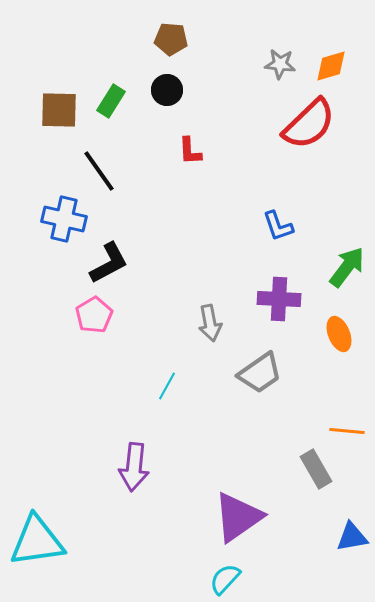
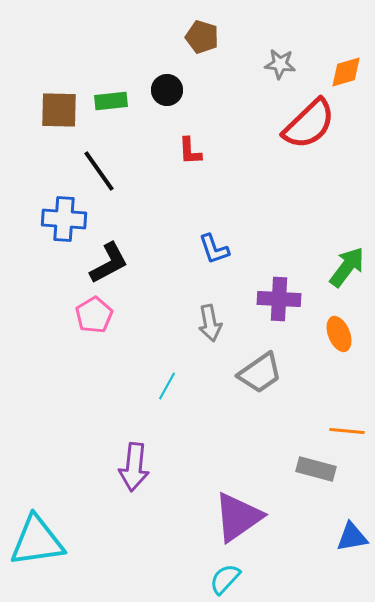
brown pentagon: moved 31 px right, 2 px up; rotated 12 degrees clockwise
orange diamond: moved 15 px right, 6 px down
green rectangle: rotated 52 degrees clockwise
blue cross: rotated 9 degrees counterclockwise
blue L-shape: moved 64 px left, 23 px down
gray rectangle: rotated 45 degrees counterclockwise
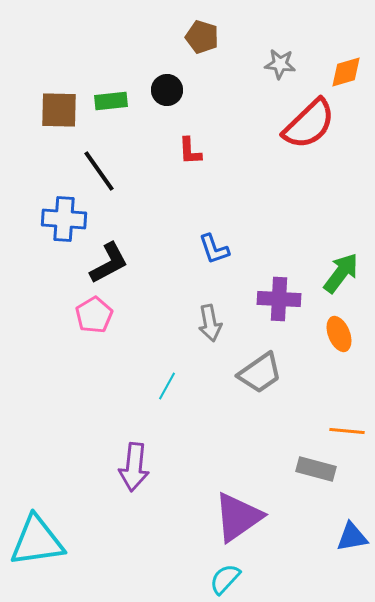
green arrow: moved 6 px left, 6 px down
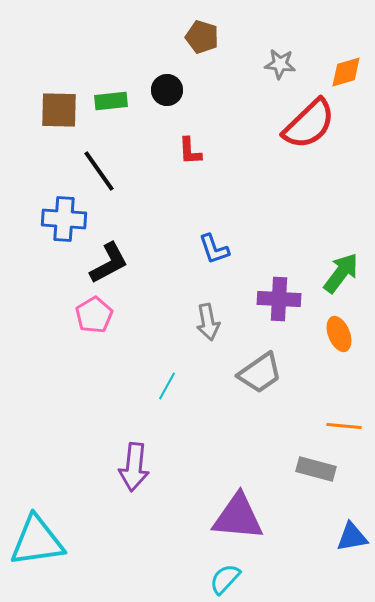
gray arrow: moved 2 px left, 1 px up
orange line: moved 3 px left, 5 px up
purple triangle: rotated 40 degrees clockwise
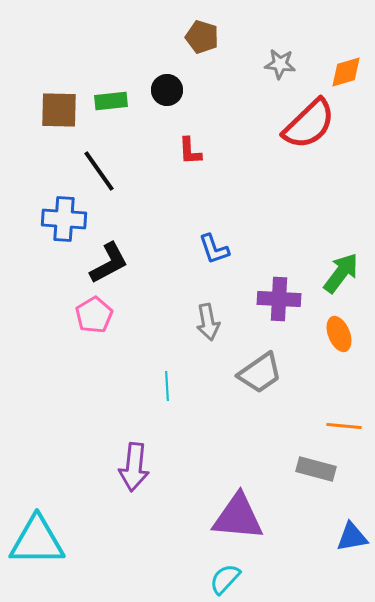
cyan line: rotated 32 degrees counterclockwise
cyan triangle: rotated 8 degrees clockwise
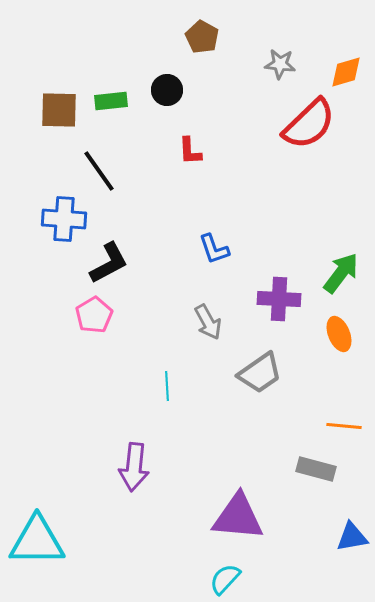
brown pentagon: rotated 12 degrees clockwise
gray arrow: rotated 18 degrees counterclockwise
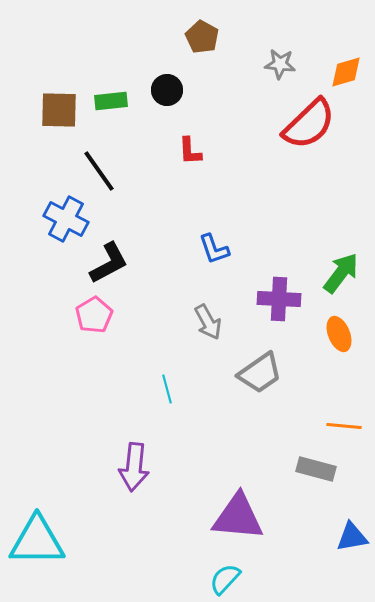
blue cross: moved 2 px right; rotated 24 degrees clockwise
cyan line: moved 3 px down; rotated 12 degrees counterclockwise
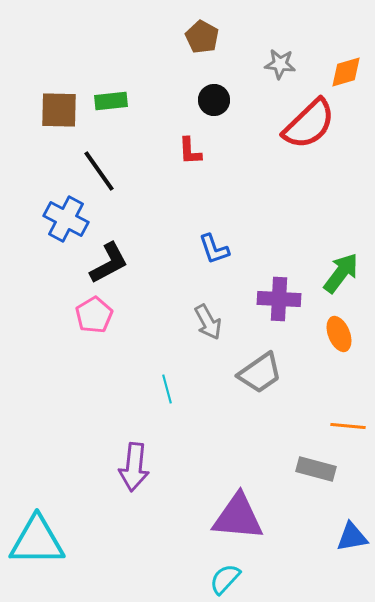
black circle: moved 47 px right, 10 px down
orange line: moved 4 px right
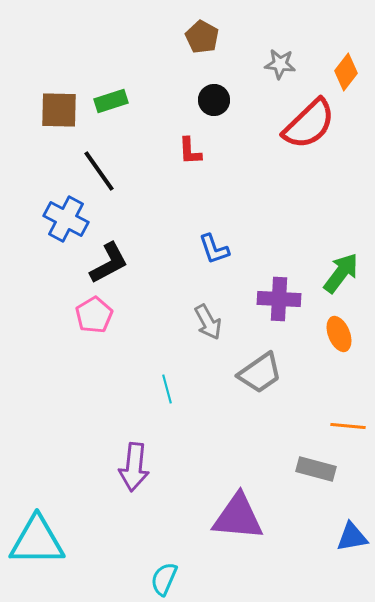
orange diamond: rotated 36 degrees counterclockwise
green rectangle: rotated 12 degrees counterclockwise
cyan semicircle: moved 61 px left; rotated 20 degrees counterclockwise
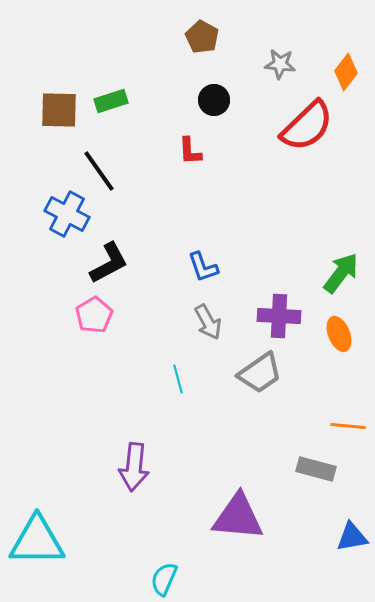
red semicircle: moved 2 px left, 2 px down
blue cross: moved 1 px right, 5 px up
blue L-shape: moved 11 px left, 18 px down
purple cross: moved 17 px down
cyan line: moved 11 px right, 10 px up
